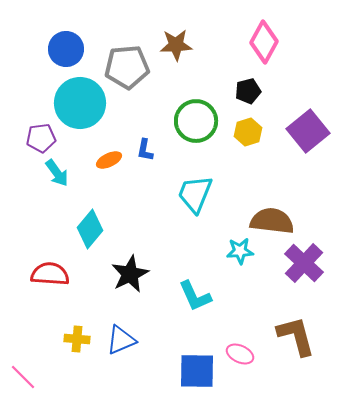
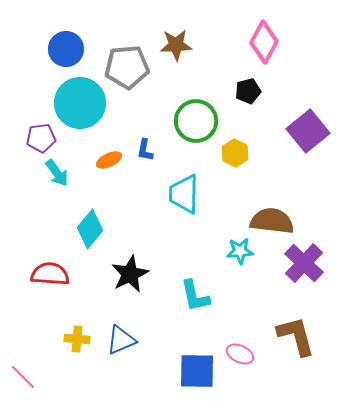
yellow hexagon: moved 13 px left, 21 px down; rotated 16 degrees counterclockwise
cyan trapezoid: moved 11 px left; rotated 21 degrees counterclockwise
cyan L-shape: rotated 12 degrees clockwise
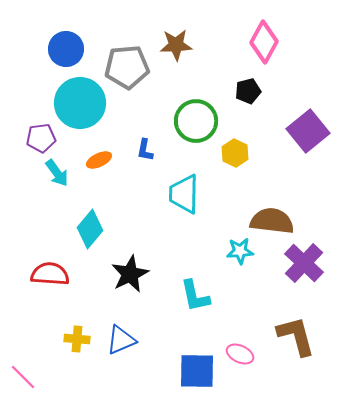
orange ellipse: moved 10 px left
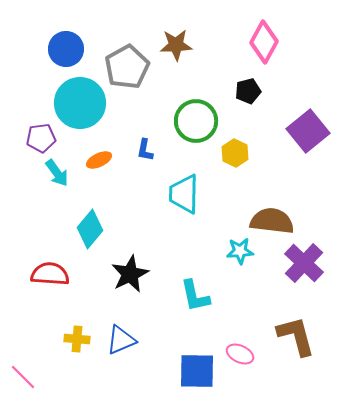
gray pentagon: rotated 24 degrees counterclockwise
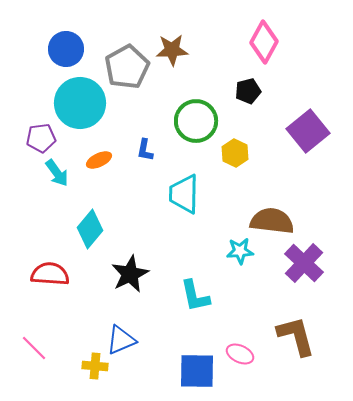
brown star: moved 4 px left, 5 px down
yellow cross: moved 18 px right, 27 px down
pink line: moved 11 px right, 29 px up
